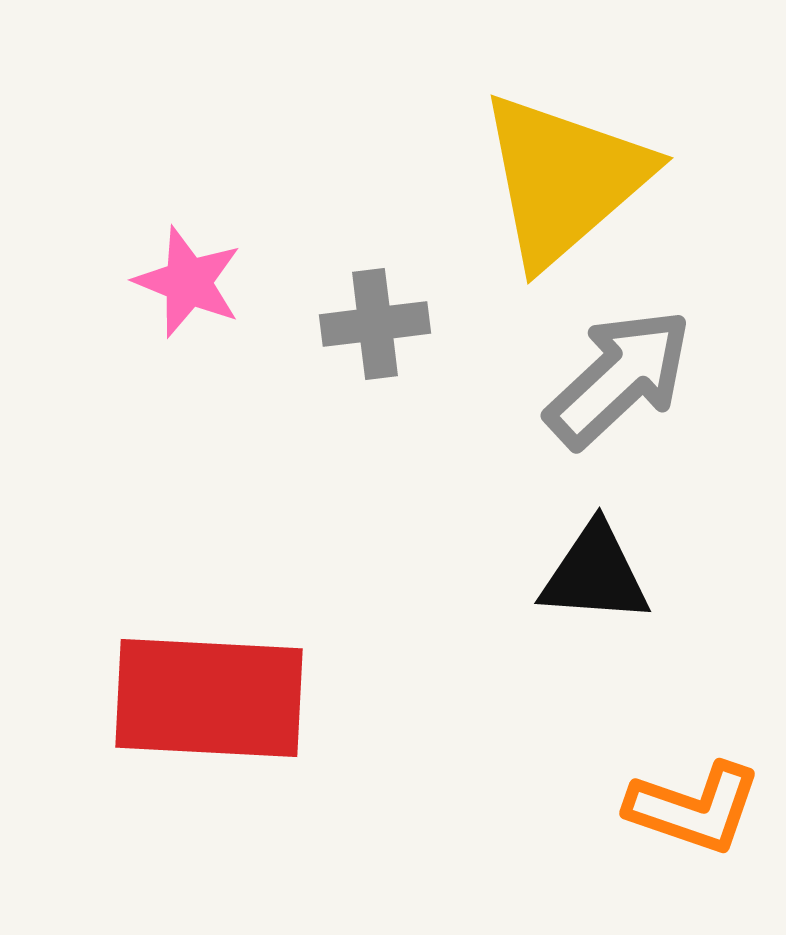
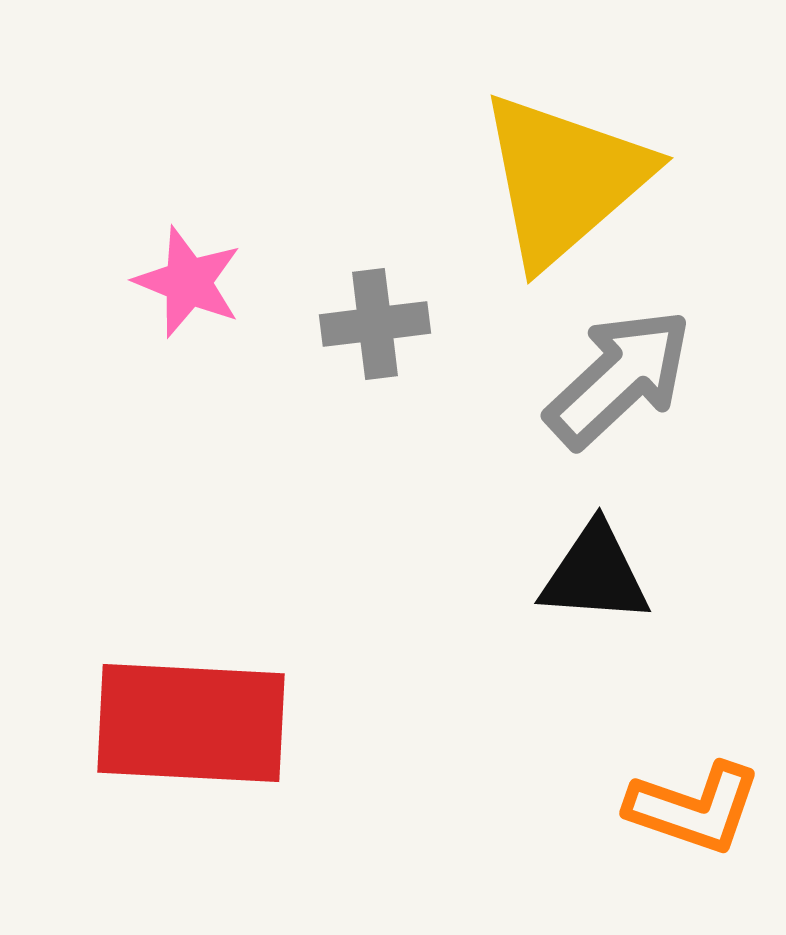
red rectangle: moved 18 px left, 25 px down
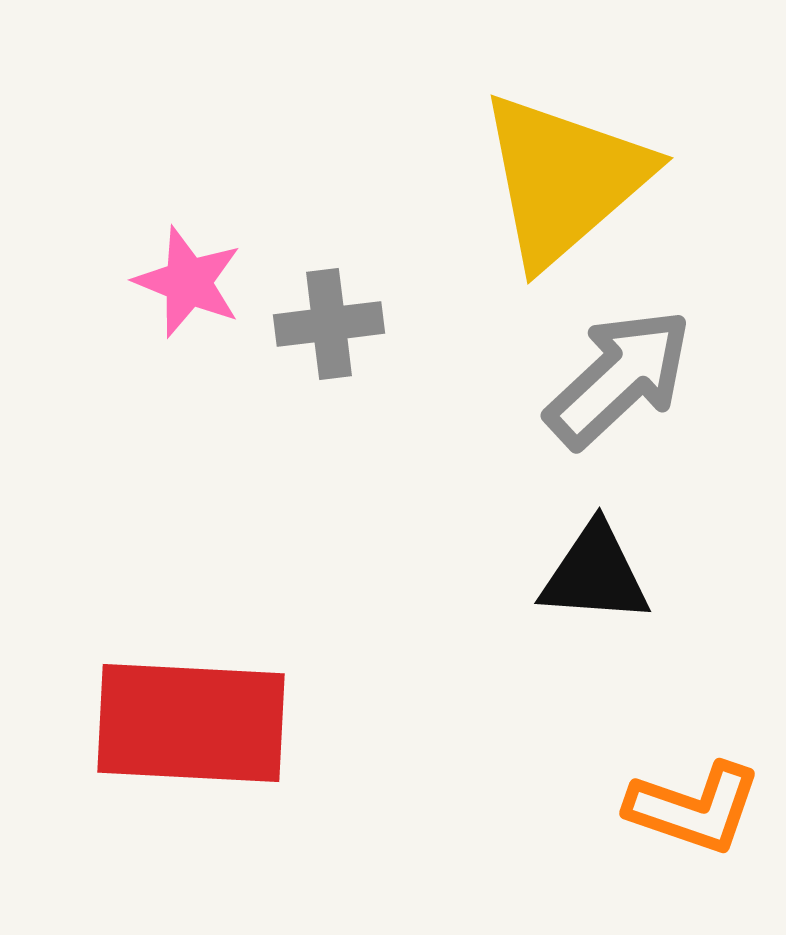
gray cross: moved 46 px left
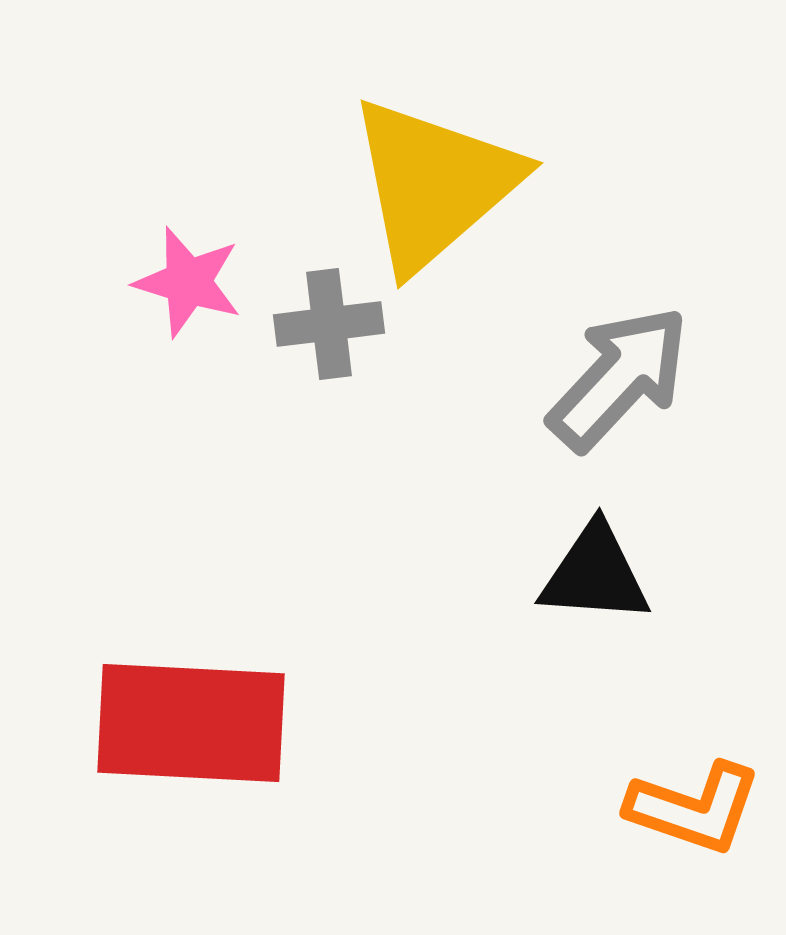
yellow triangle: moved 130 px left, 5 px down
pink star: rotated 5 degrees counterclockwise
gray arrow: rotated 4 degrees counterclockwise
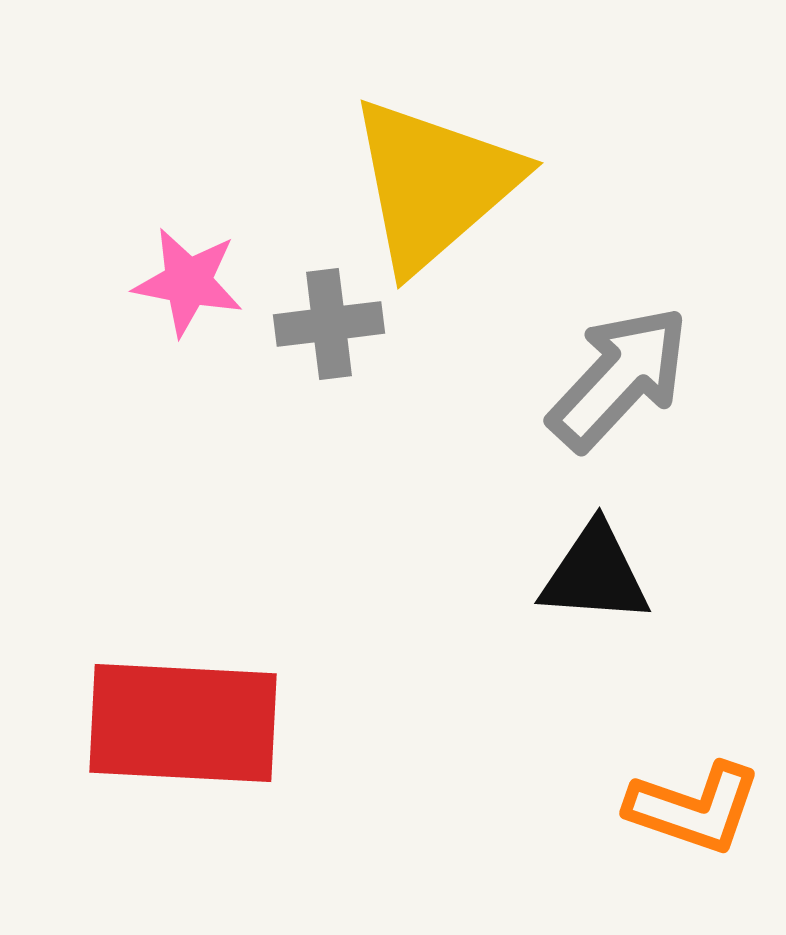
pink star: rotated 6 degrees counterclockwise
red rectangle: moved 8 px left
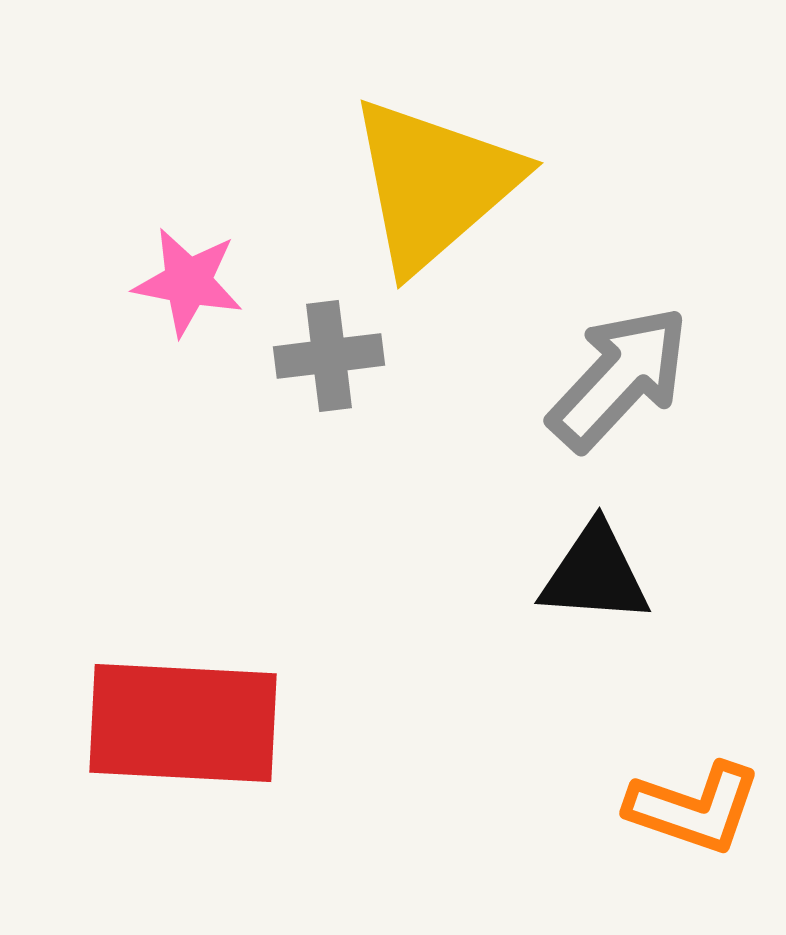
gray cross: moved 32 px down
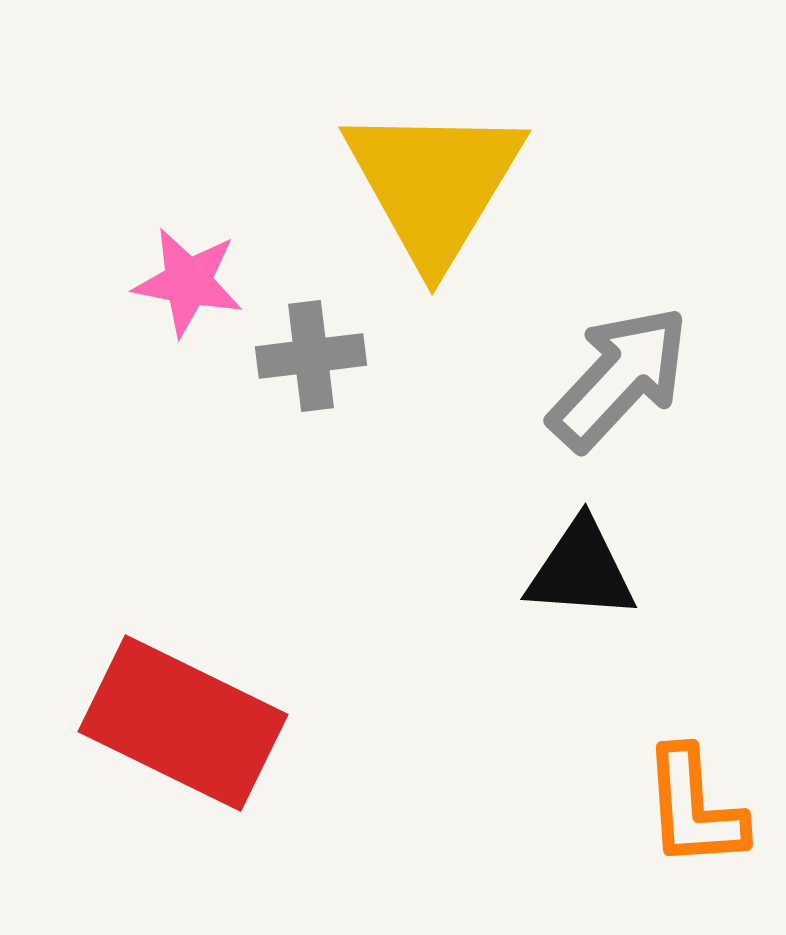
yellow triangle: rotated 18 degrees counterclockwise
gray cross: moved 18 px left
black triangle: moved 14 px left, 4 px up
red rectangle: rotated 23 degrees clockwise
orange L-shape: rotated 67 degrees clockwise
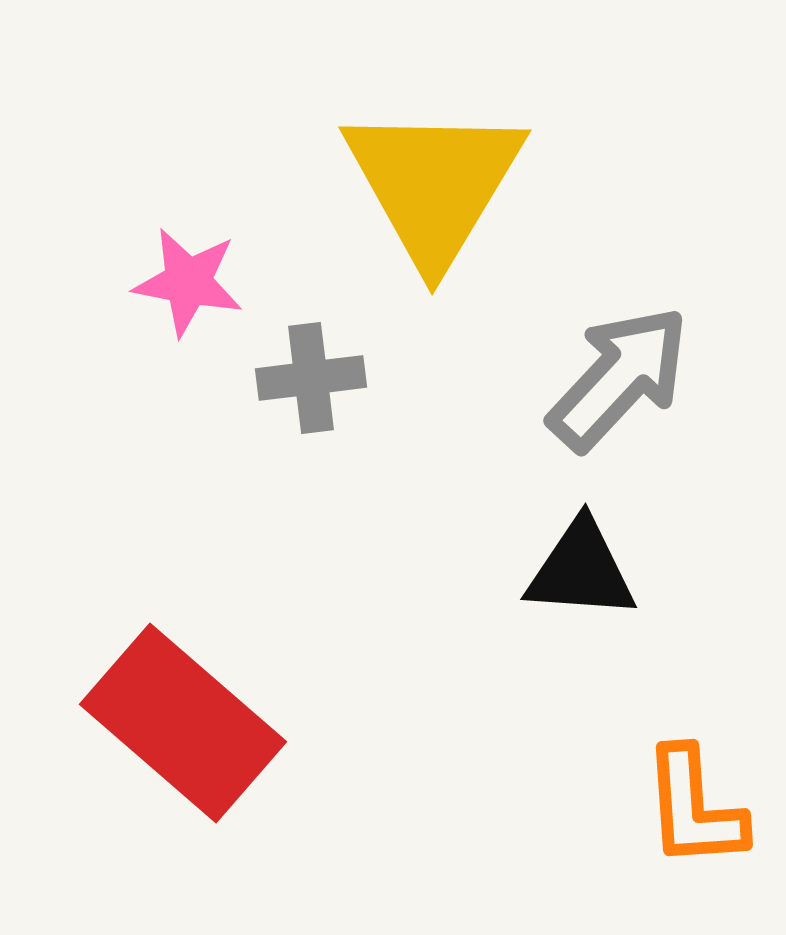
gray cross: moved 22 px down
red rectangle: rotated 15 degrees clockwise
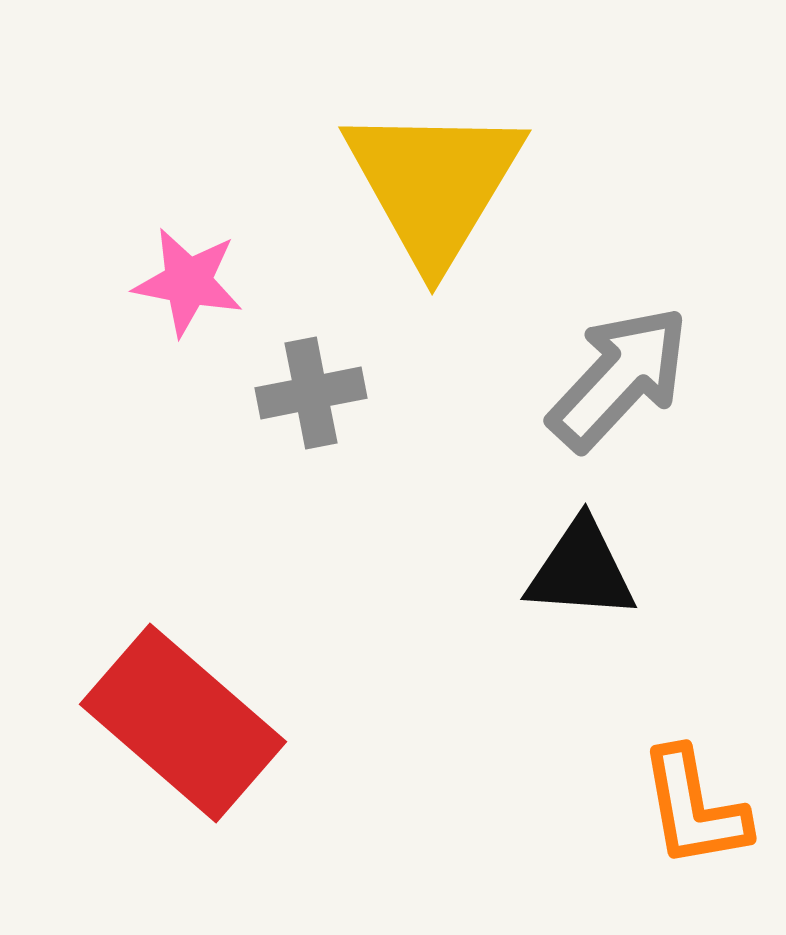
gray cross: moved 15 px down; rotated 4 degrees counterclockwise
orange L-shape: rotated 6 degrees counterclockwise
